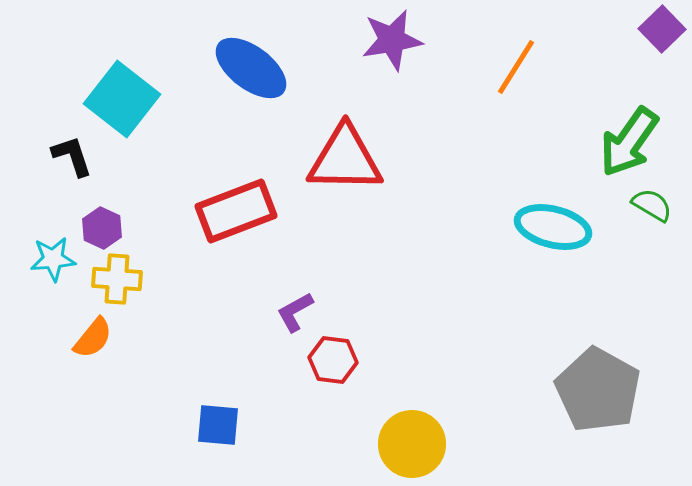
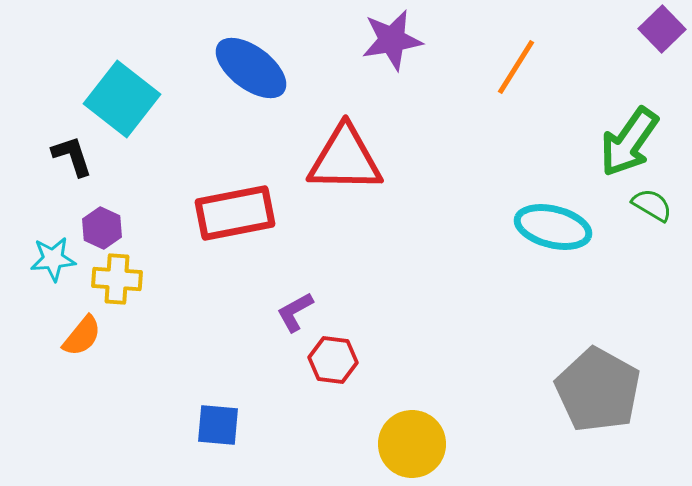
red rectangle: moved 1 px left, 2 px down; rotated 10 degrees clockwise
orange semicircle: moved 11 px left, 2 px up
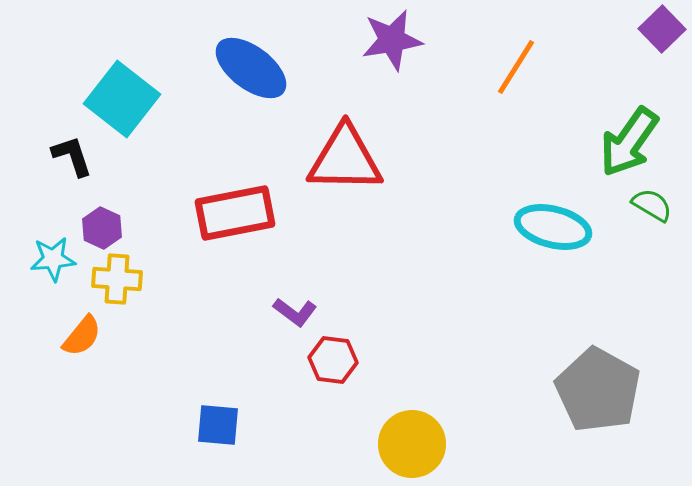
purple L-shape: rotated 114 degrees counterclockwise
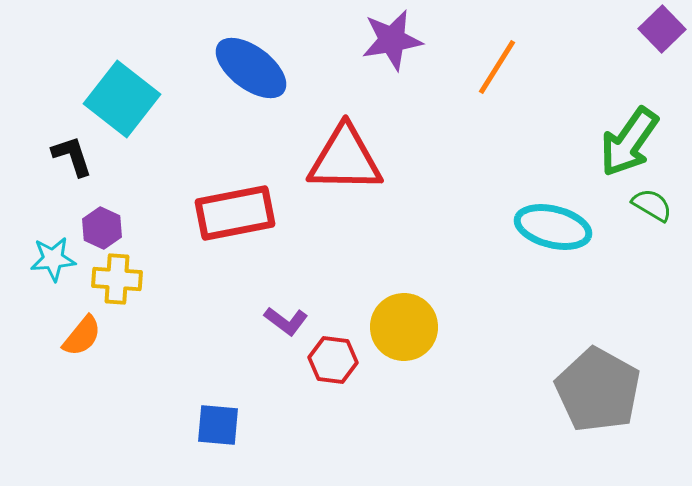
orange line: moved 19 px left
purple L-shape: moved 9 px left, 9 px down
yellow circle: moved 8 px left, 117 px up
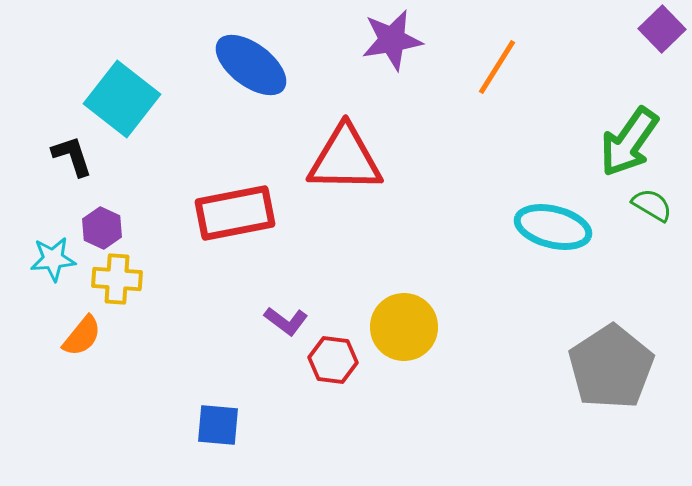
blue ellipse: moved 3 px up
gray pentagon: moved 13 px right, 23 px up; rotated 10 degrees clockwise
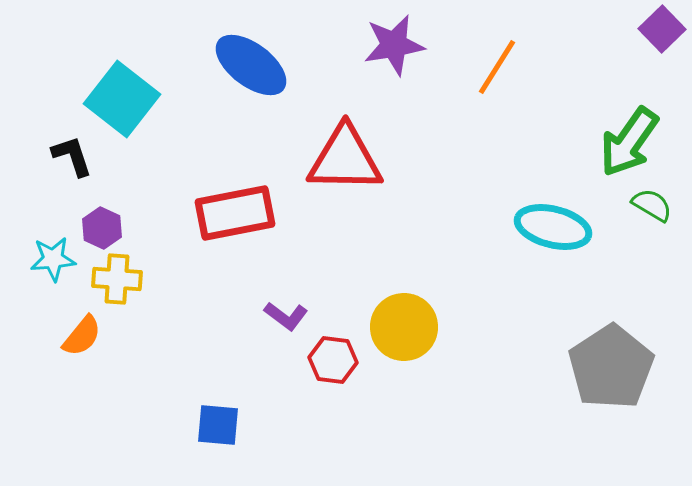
purple star: moved 2 px right, 5 px down
purple L-shape: moved 5 px up
